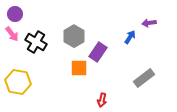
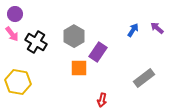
purple arrow: moved 8 px right, 5 px down; rotated 48 degrees clockwise
blue arrow: moved 3 px right, 7 px up
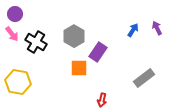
purple arrow: rotated 24 degrees clockwise
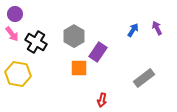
yellow hexagon: moved 8 px up
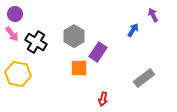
purple arrow: moved 4 px left, 13 px up
red arrow: moved 1 px right, 1 px up
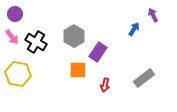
blue arrow: moved 1 px right, 1 px up
pink arrow: moved 3 px down
orange square: moved 1 px left, 2 px down
red arrow: moved 2 px right, 14 px up
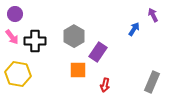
black cross: moved 1 px left, 1 px up; rotated 30 degrees counterclockwise
gray rectangle: moved 8 px right, 4 px down; rotated 30 degrees counterclockwise
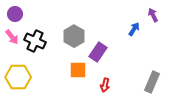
black cross: rotated 25 degrees clockwise
yellow hexagon: moved 3 px down; rotated 10 degrees counterclockwise
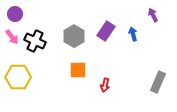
blue arrow: moved 1 px left, 5 px down; rotated 48 degrees counterclockwise
purple rectangle: moved 8 px right, 21 px up
gray rectangle: moved 6 px right
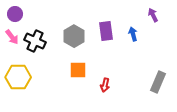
purple rectangle: rotated 42 degrees counterclockwise
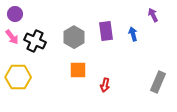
gray hexagon: moved 1 px down
